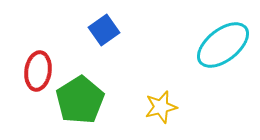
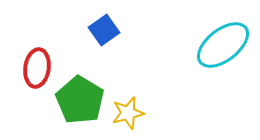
red ellipse: moved 1 px left, 3 px up
green pentagon: rotated 9 degrees counterclockwise
yellow star: moved 33 px left, 6 px down
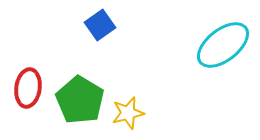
blue square: moved 4 px left, 5 px up
red ellipse: moved 9 px left, 20 px down
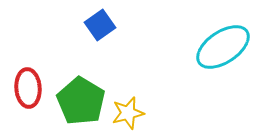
cyan ellipse: moved 2 px down; rotated 4 degrees clockwise
red ellipse: rotated 12 degrees counterclockwise
green pentagon: moved 1 px right, 1 px down
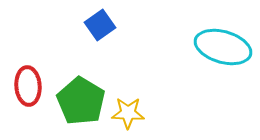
cyan ellipse: rotated 50 degrees clockwise
red ellipse: moved 2 px up
yellow star: rotated 16 degrees clockwise
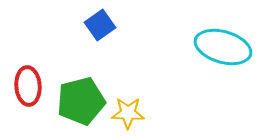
green pentagon: rotated 27 degrees clockwise
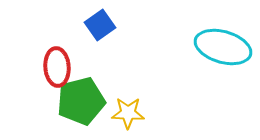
red ellipse: moved 29 px right, 19 px up
